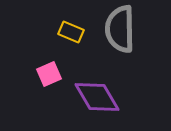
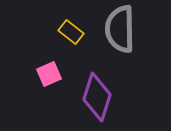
yellow rectangle: rotated 15 degrees clockwise
purple diamond: rotated 48 degrees clockwise
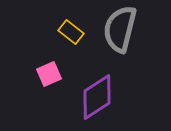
gray semicircle: rotated 15 degrees clockwise
purple diamond: rotated 39 degrees clockwise
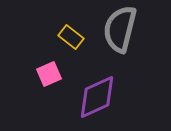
yellow rectangle: moved 5 px down
purple diamond: rotated 9 degrees clockwise
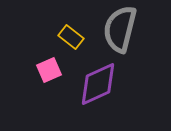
pink square: moved 4 px up
purple diamond: moved 1 px right, 13 px up
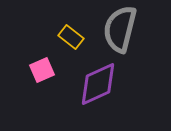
pink square: moved 7 px left
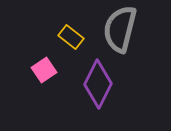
pink square: moved 2 px right; rotated 10 degrees counterclockwise
purple diamond: rotated 39 degrees counterclockwise
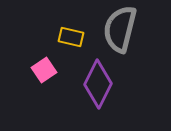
yellow rectangle: rotated 25 degrees counterclockwise
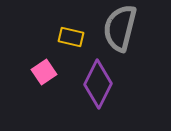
gray semicircle: moved 1 px up
pink square: moved 2 px down
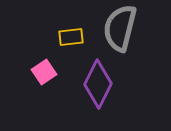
yellow rectangle: rotated 20 degrees counterclockwise
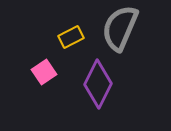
gray semicircle: rotated 9 degrees clockwise
yellow rectangle: rotated 20 degrees counterclockwise
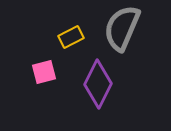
gray semicircle: moved 2 px right
pink square: rotated 20 degrees clockwise
